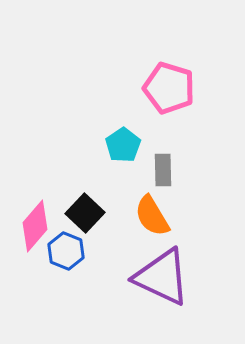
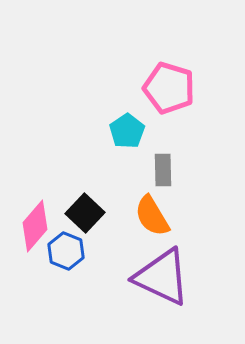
cyan pentagon: moved 4 px right, 14 px up
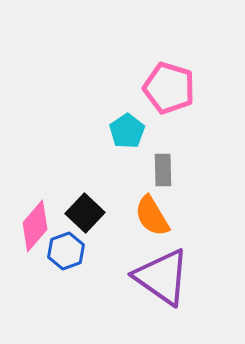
blue hexagon: rotated 18 degrees clockwise
purple triangle: rotated 10 degrees clockwise
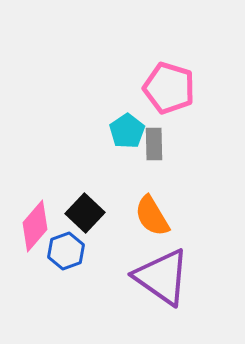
gray rectangle: moved 9 px left, 26 px up
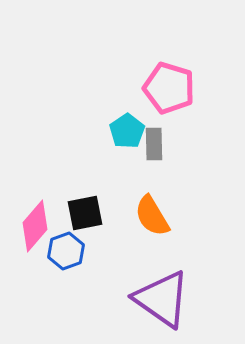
black square: rotated 36 degrees clockwise
purple triangle: moved 22 px down
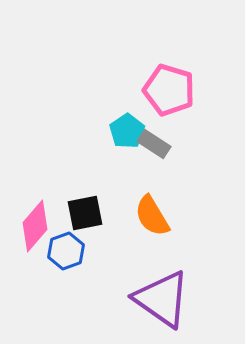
pink pentagon: moved 2 px down
gray rectangle: rotated 56 degrees counterclockwise
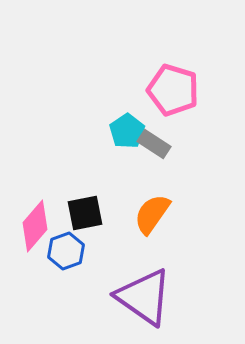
pink pentagon: moved 4 px right
orange semicircle: moved 2 px up; rotated 66 degrees clockwise
purple triangle: moved 18 px left, 2 px up
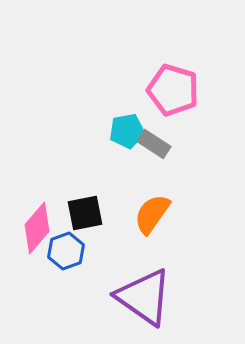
cyan pentagon: rotated 24 degrees clockwise
pink diamond: moved 2 px right, 2 px down
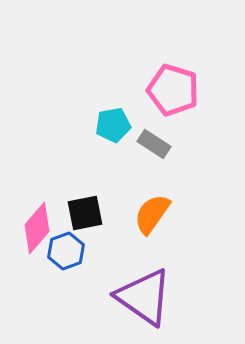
cyan pentagon: moved 14 px left, 6 px up
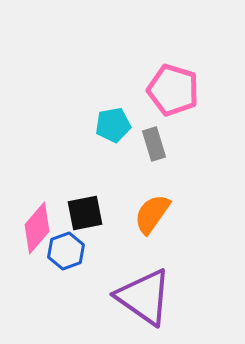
gray rectangle: rotated 40 degrees clockwise
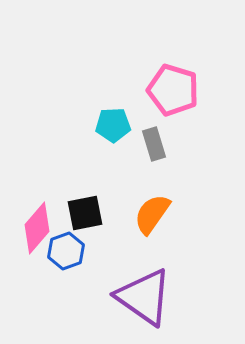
cyan pentagon: rotated 8 degrees clockwise
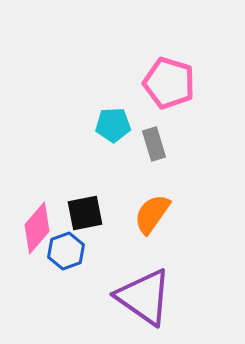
pink pentagon: moved 4 px left, 7 px up
